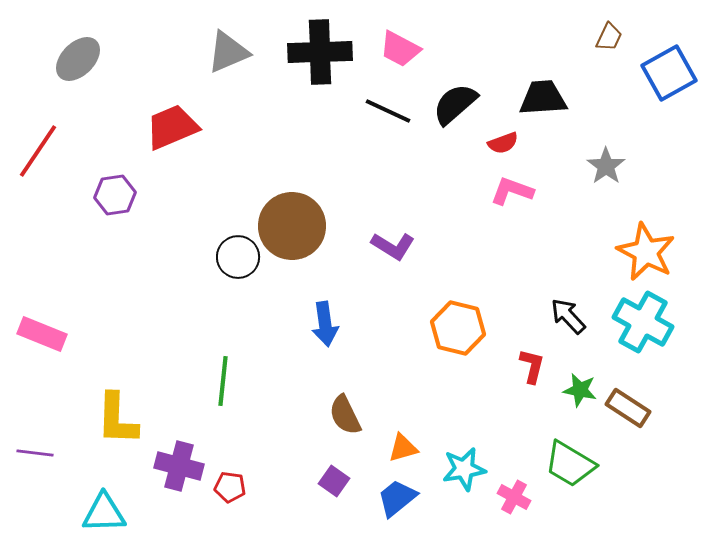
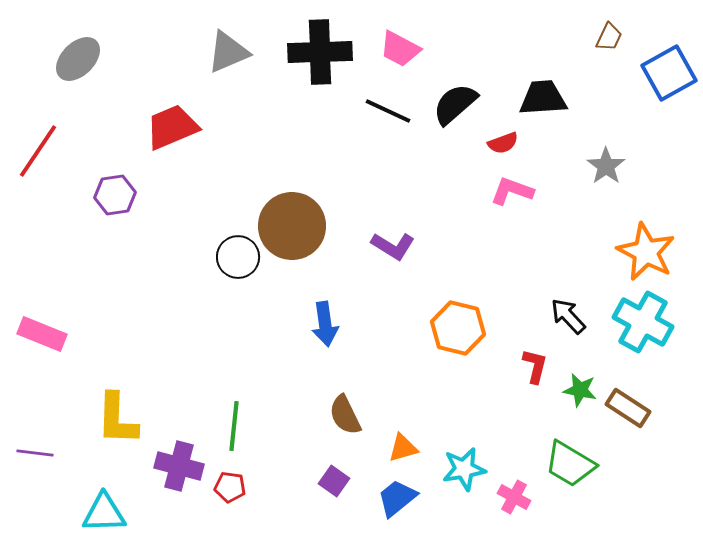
red L-shape: moved 3 px right
green line: moved 11 px right, 45 px down
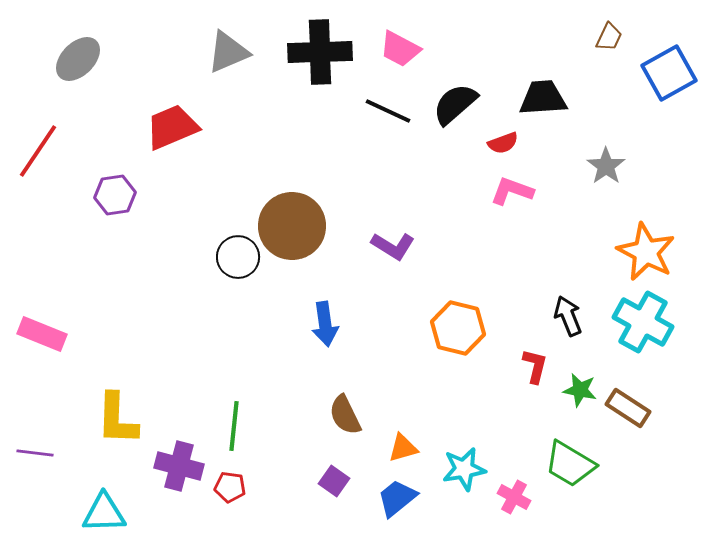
black arrow: rotated 21 degrees clockwise
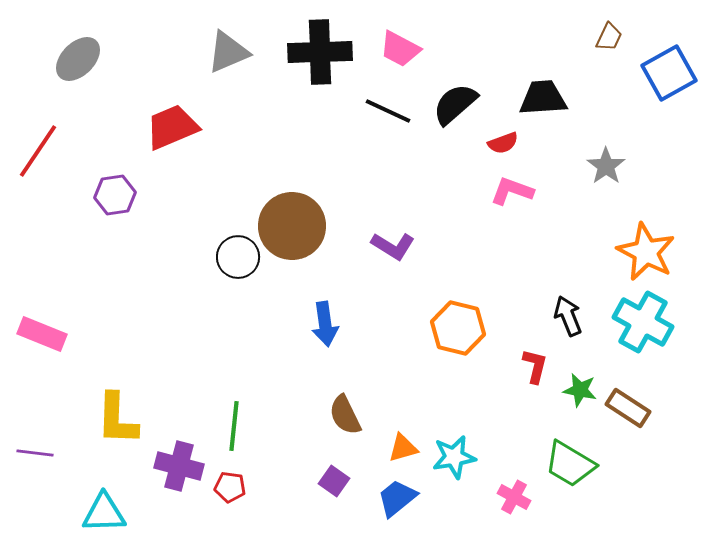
cyan star: moved 10 px left, 12 px up
